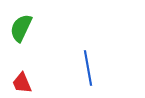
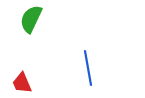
green semicircle: moved 10 px right, 9 px up
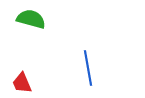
green semicircle: rotated 80 degrees clockwise
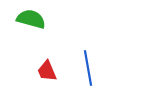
red trapezoid: moved 25 px right, 12 px up
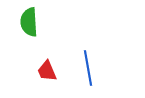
green semicircle: moved 2 px left, 3 px down; rotated 108 degrees counterclockwise
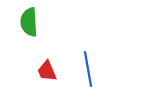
blue line: moved 1 px down
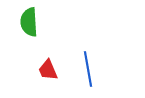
red trapezoid: moved 1 px right, 1 px up
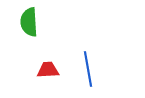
red trapezoid: rotated 110 degrees clockwise
